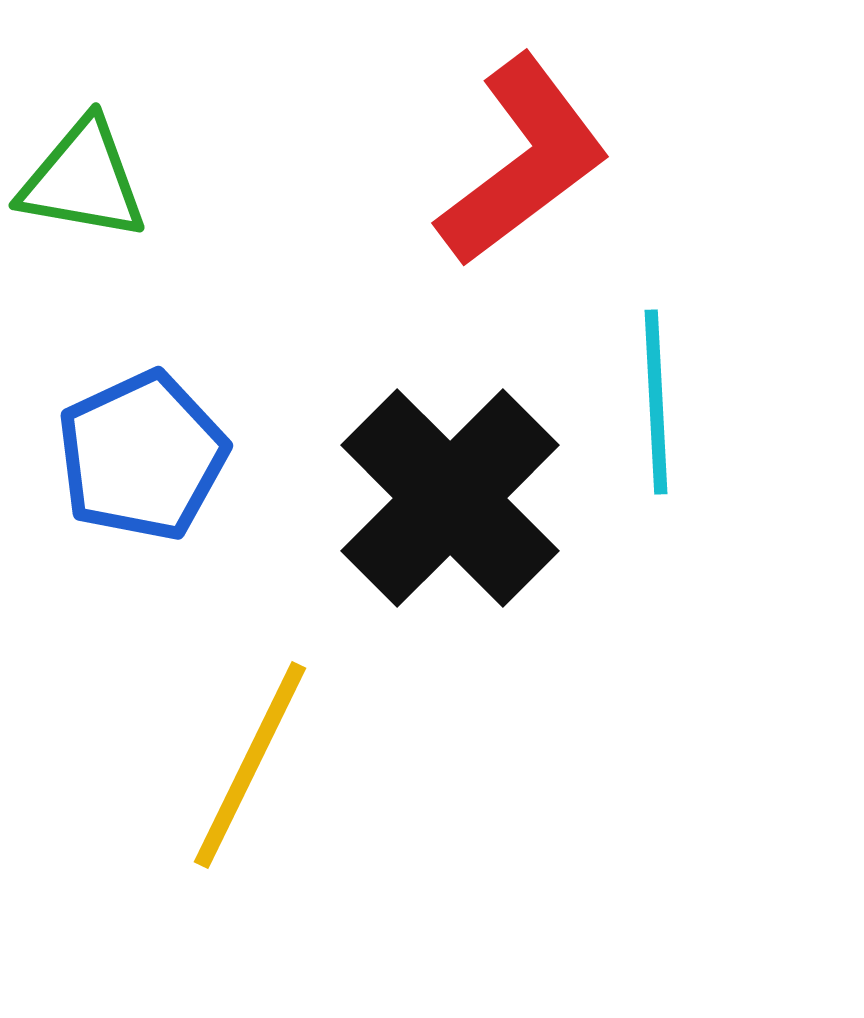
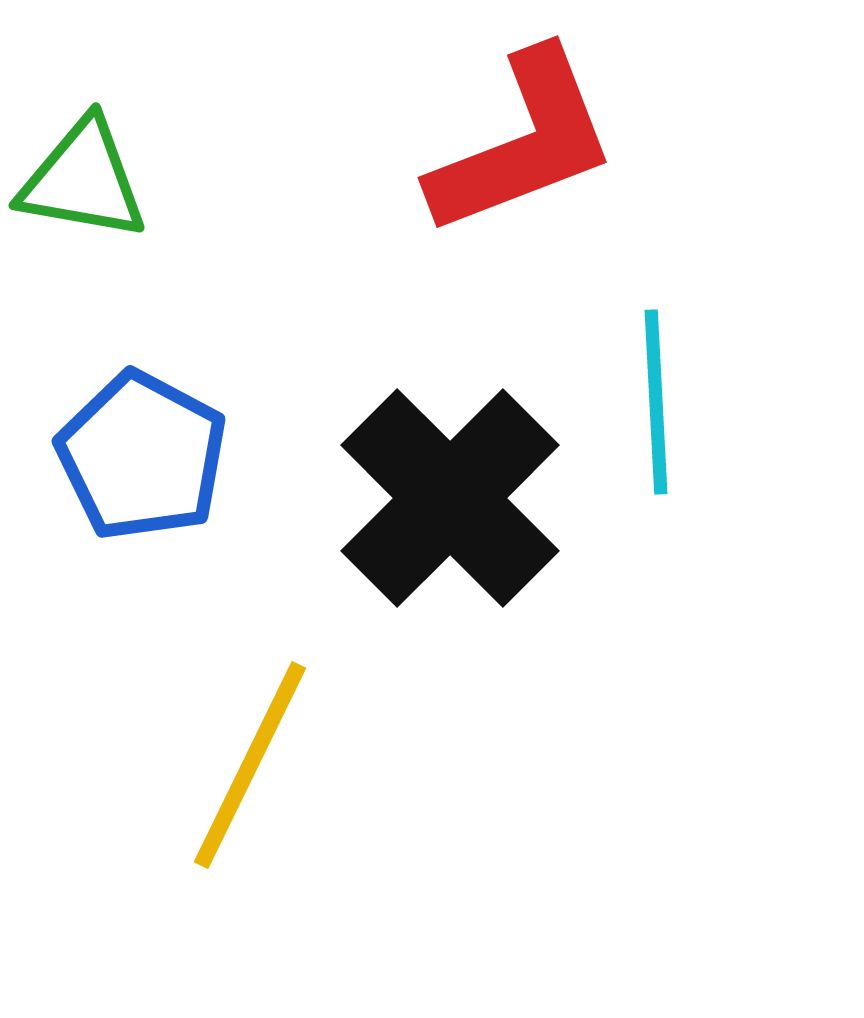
red L-shape: moved 18 px up; rotated 16 degrees clockwise
blue pentagon: rotated 19 degrees counterclockwise
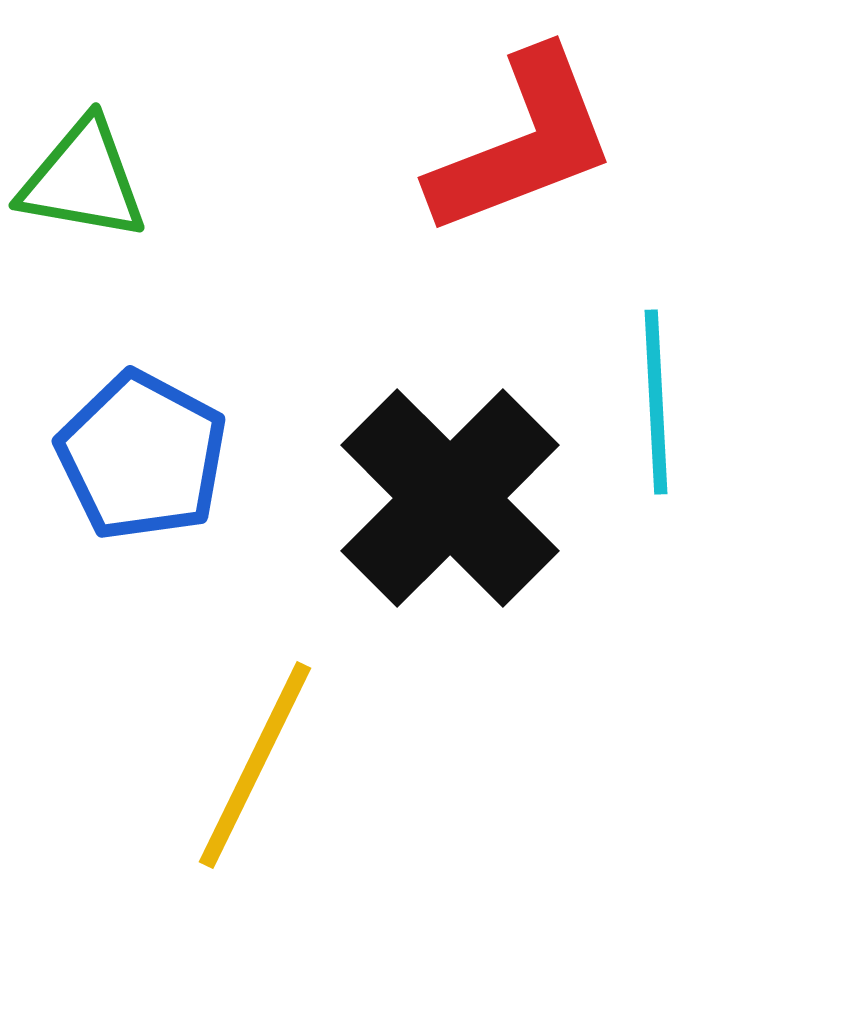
yellow line: moved 5 px right
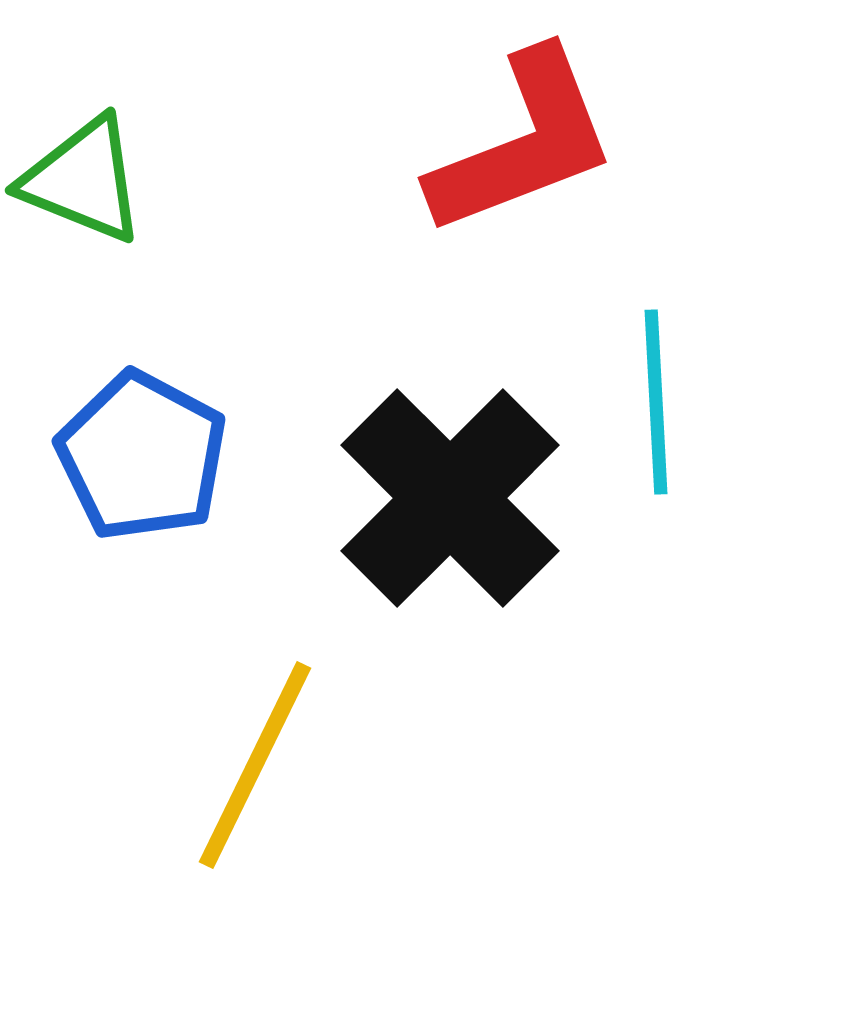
green triangle: rotated 12 degrees clockwise
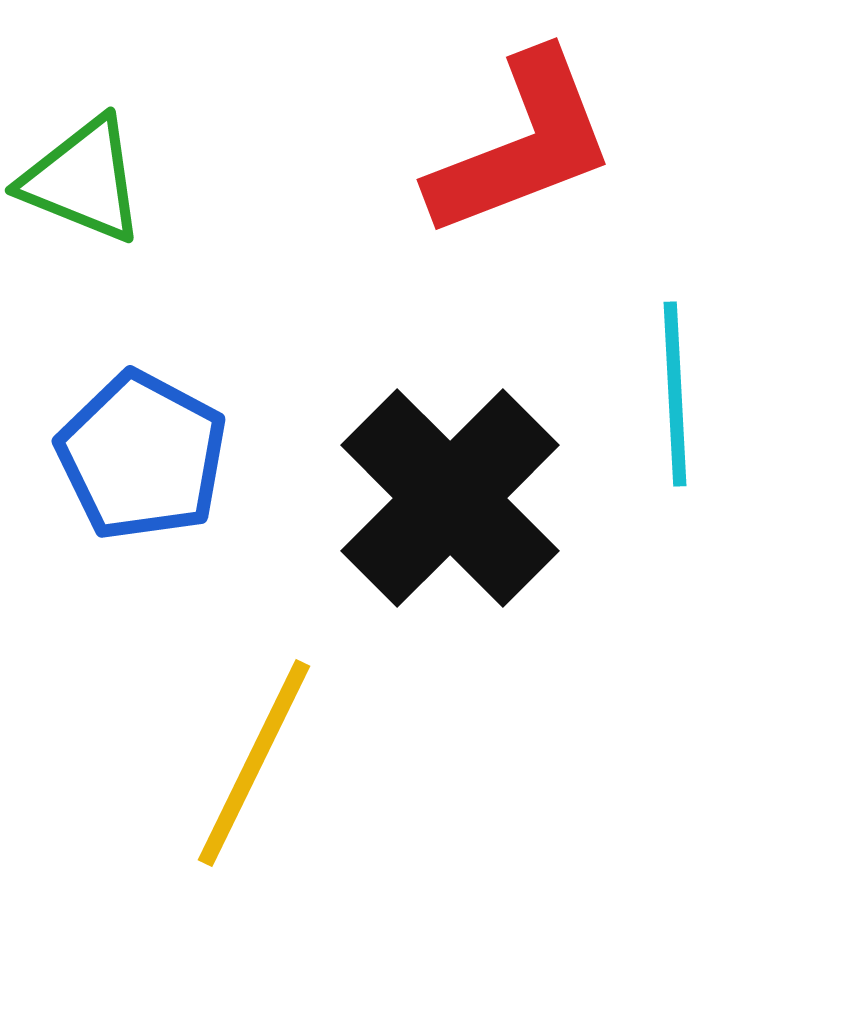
red L-shape: moved 1 px left, 2 px down
cyan line: moved 19 px right, 8 px up
yellow line: moved 1 px left, 2 px up
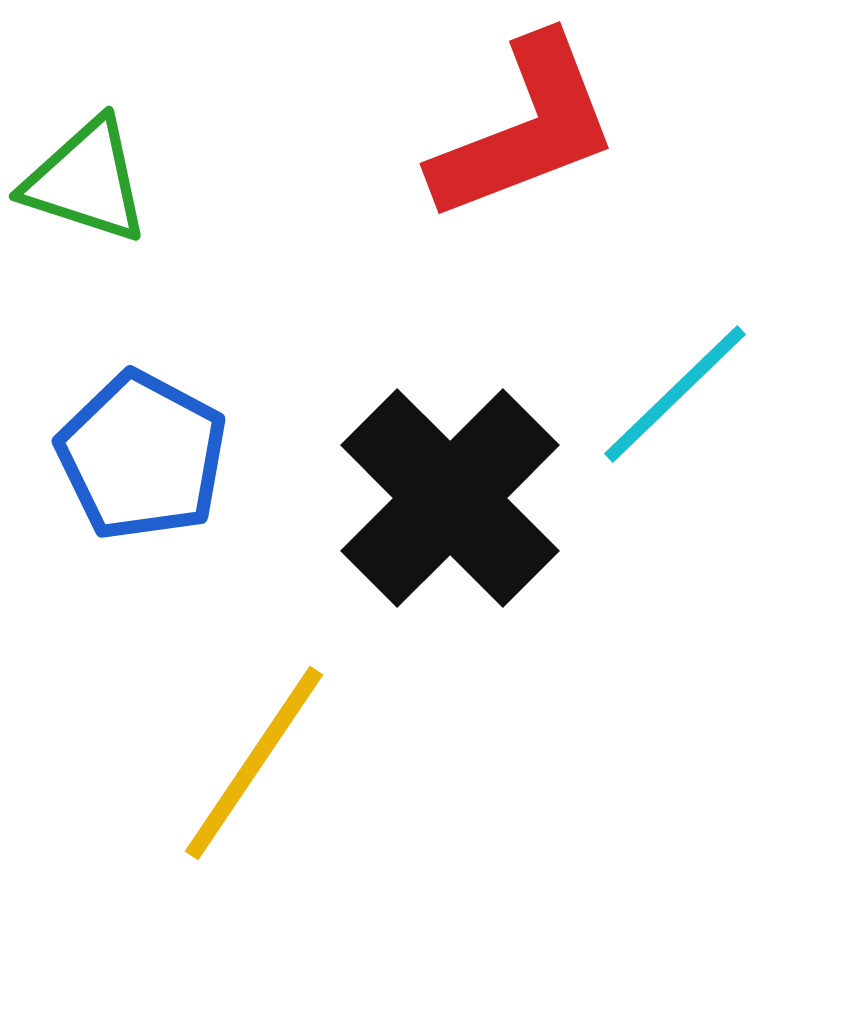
red L-shape: moved 3 px right, 16 px up
green triangle: moved 3 px right, 1 px down; rotated 4 degrees counterclockwise
cyan line: rotated 49 degrees clockwise
yellow line: rotated 8 degrees clockwise
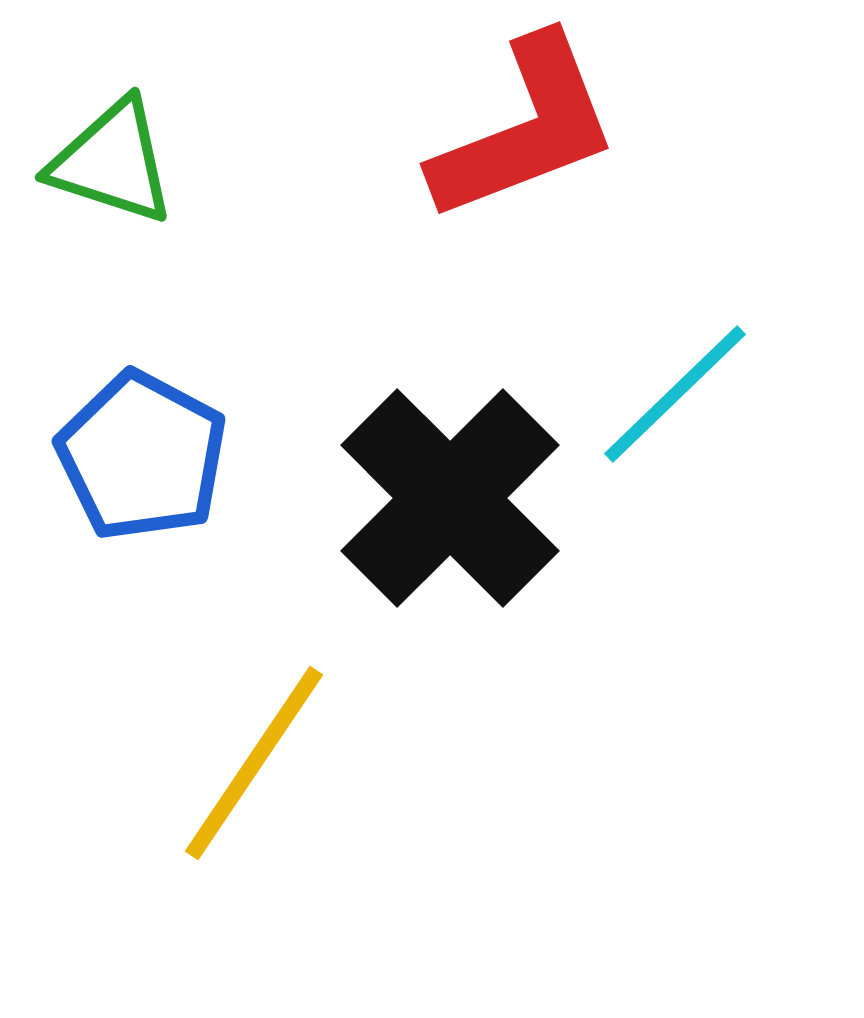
green triangle: moved 26 px right, 19 px up
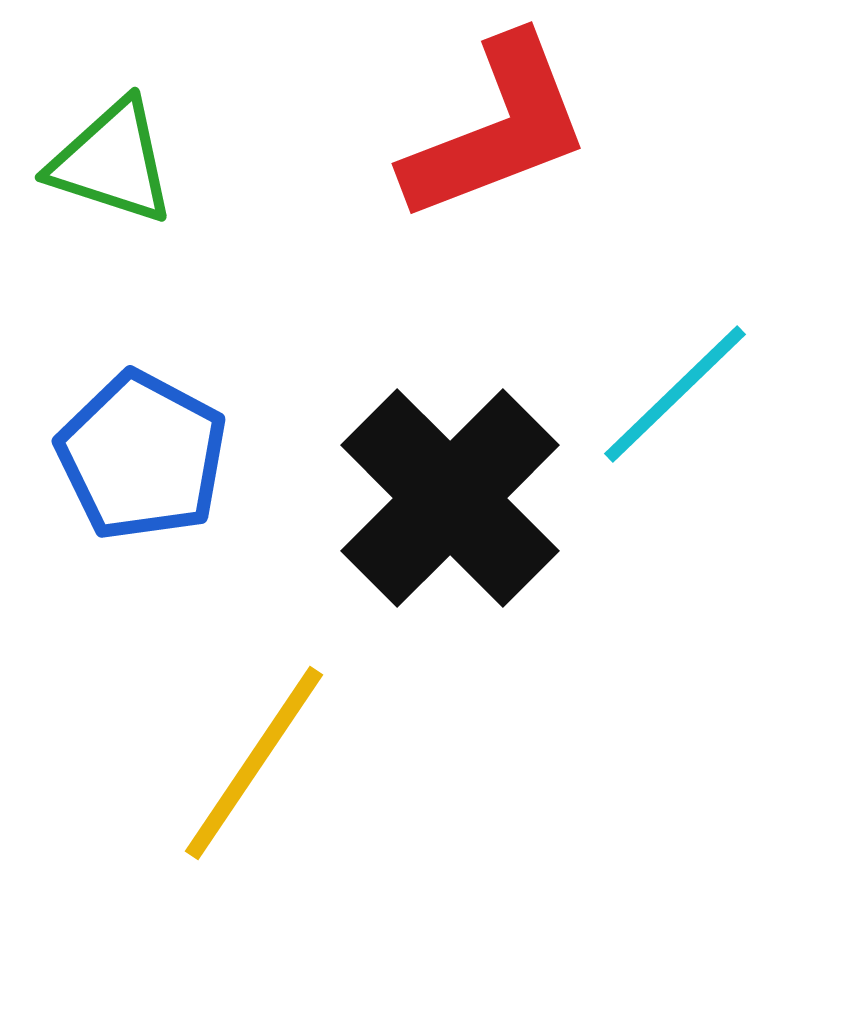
red L-shape: moved 28 px left
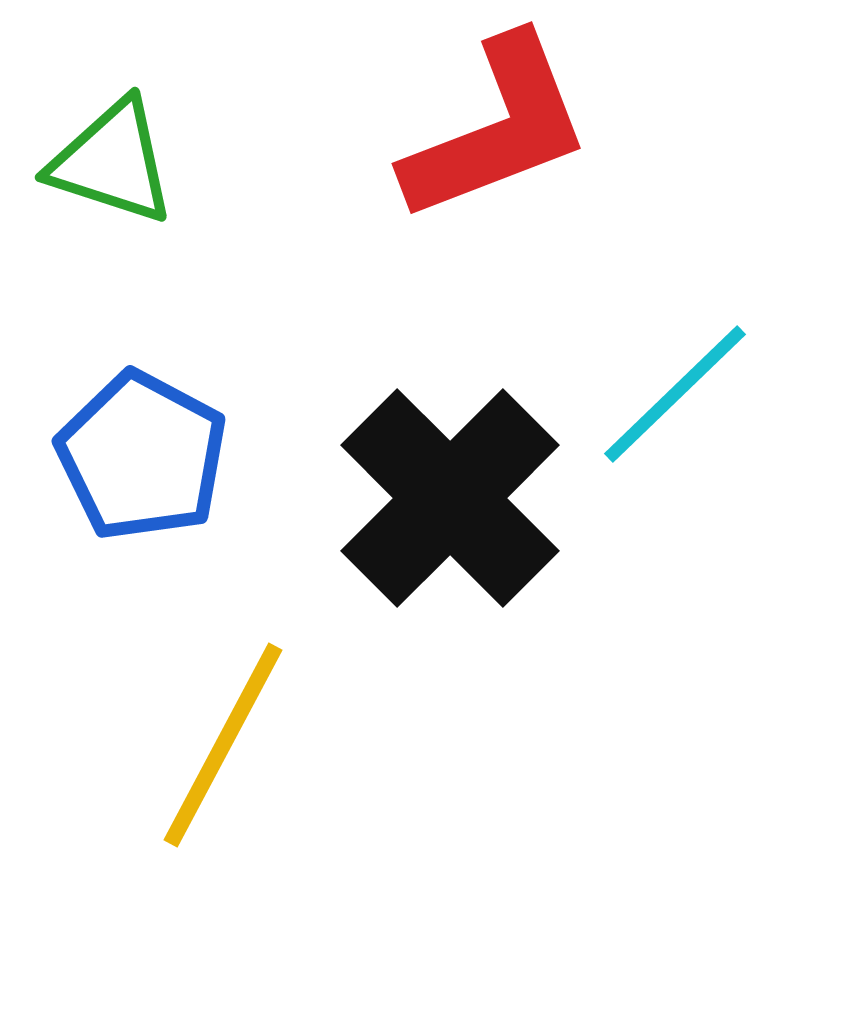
yellow line: moved 31 px left, 18 px up; rotated 6 degrees counterclockwise
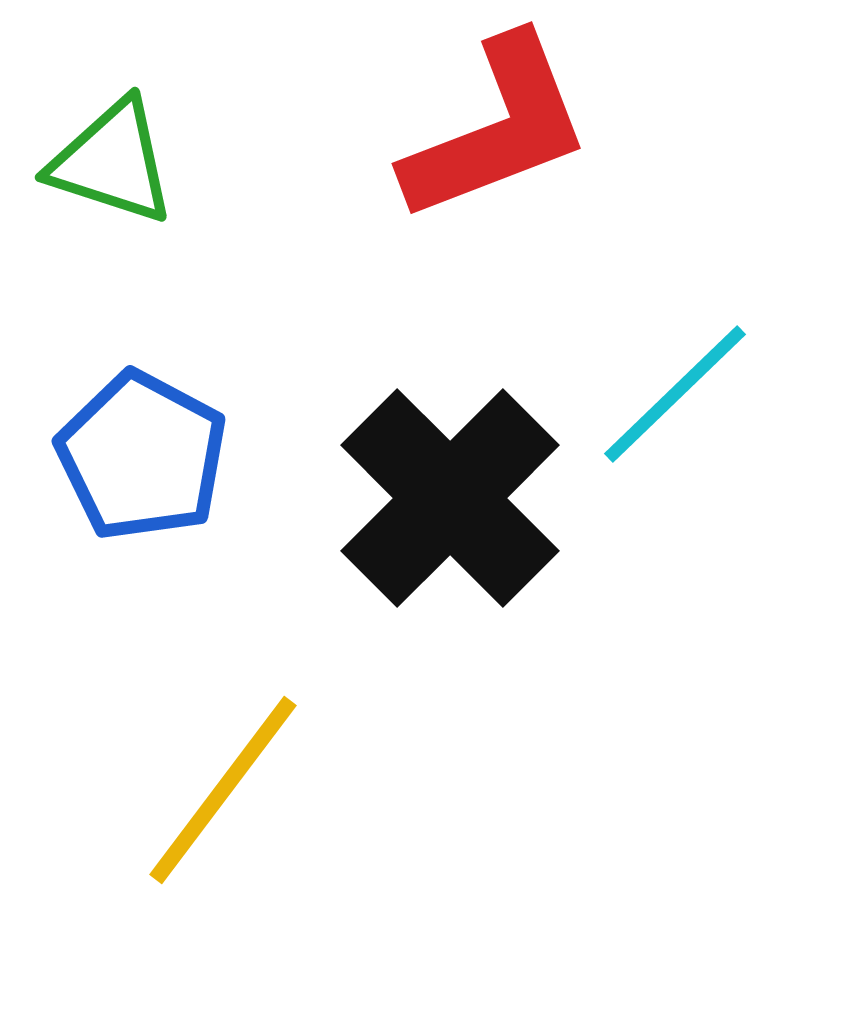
yellow line: moved 45 px down; rotated 9 degrees clockwise
